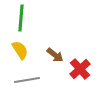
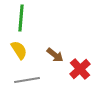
yellow semicircle: moved 1 px left
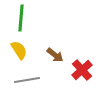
red cross: moved 2 px right, 1 px down
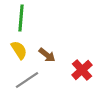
brown arrow: moved 8 px left
gray line: rotated 25 degrees counterclockwise
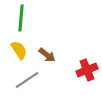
red cross: moved 5 px right; rotated 20 degrees clockwise
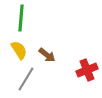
gray line: moved 1 px left, 1 px up; rotated 25 degrees counterclockwise
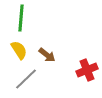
gray line: rotated 15 degrees clockwise
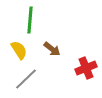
green line: moved 9 px right, 2 px down
brown arrow: moved 5 px right, 6 px up
red cross: moved 1 px left, 2 px up
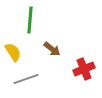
yellow semicircle: moved 6 px left, 2 px down
red cross: moved 2 px left, 1 px down
gray line: rotated 25 degrees clockwise
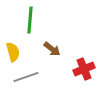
yellow semicircle: rotated 18 degrees clockwise
gray line: moved 2 px up
